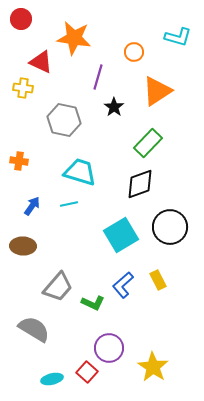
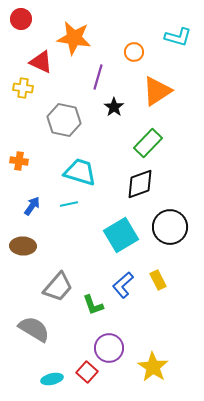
green L-shape: moved 2 px down; rotated 45 degrees clockwise
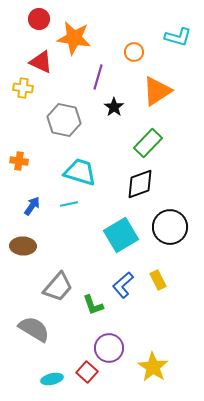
red circle: moved 18 px right
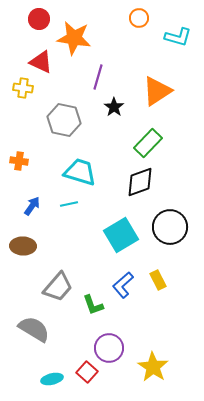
orange circle: moved 5 px right, 34 px up
black diamond: moved 2 px up
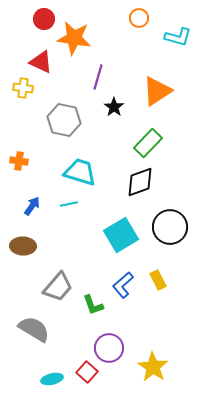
red circle: moved 5 px right
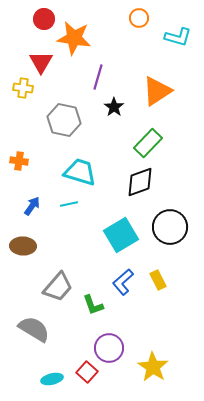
red triangle: rotated 35 degrees clockwise
blue L-shape: moved 3 px up
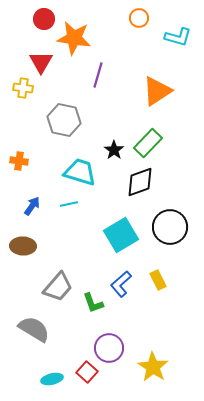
purple line: moved 2 px up
black star: moved 43 px down
blue L-shape: moved 2 px left, 2 px down
green L-shape: moved 2 px up
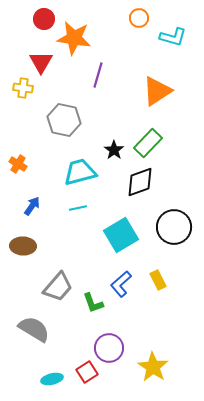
cyan L-shape: moved 5 px left
orange cross: moved 1 px left, 3 px down; rotated 24 degrees clockwise
cyan trapezoid: rotated 32 degrees counterclockwise
cyan line: moved 9 px right, 4 px down
black circle: moved 4 px right
red square: rotated 15 degrees clockwise
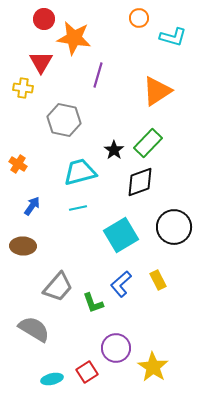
purple circle: moved 7 px right
